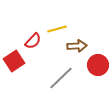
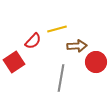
red square: moved 1 px down
red circle: moved 2 px left, 3 px up
gray line: rotated 36 degrees counterclockwise
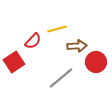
gray line: rotated 40 degrees clockwise
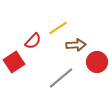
yellow line: moved 1 px right, 1 px up; rotated 18 degrees counterclockwise
brown arrow: moved 1 px left, 1 px up
red circle: moved 1 px right
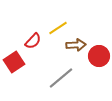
red circle: moved 2 px right, 6 px up
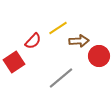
brown arrow: moved 3 px right, 4 px up
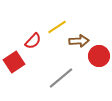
yellow line: moved 1 px left, 1 px up
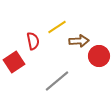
red semicircle: rotated 54 degrees counterclockwise
gray line: moved 4 px left, 3 px down
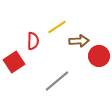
red semicircle: rotated 12 degrees clockwise
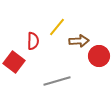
yellow line: rotated 18 degrees counterclockwise
red square: rotated 20 degrees counterclockwise
gray line: rotated 24 degrees clockwise
